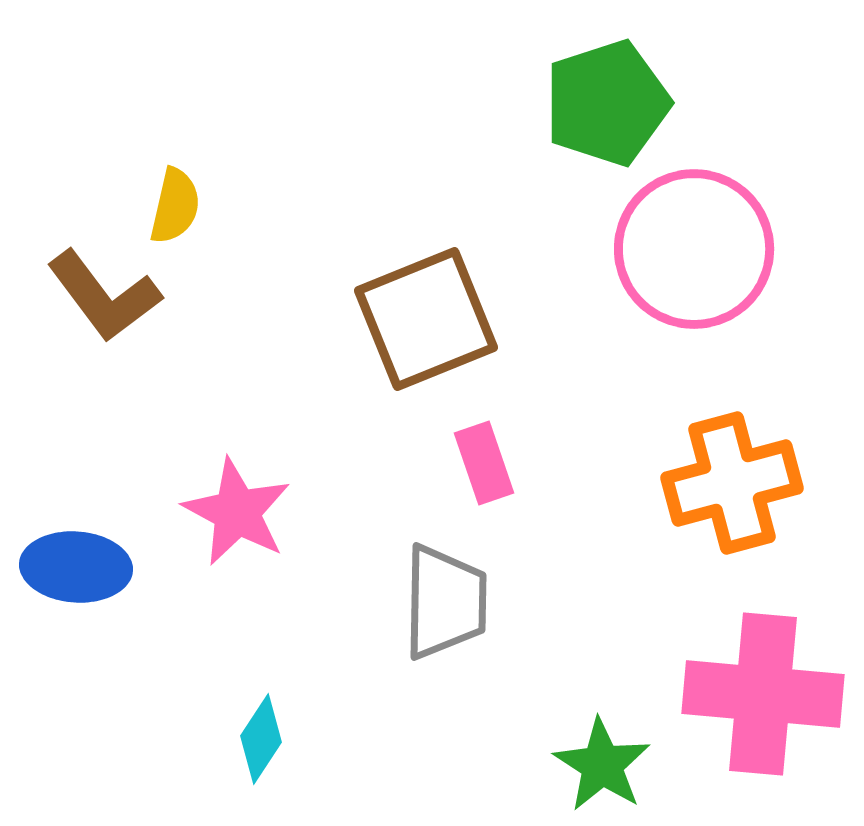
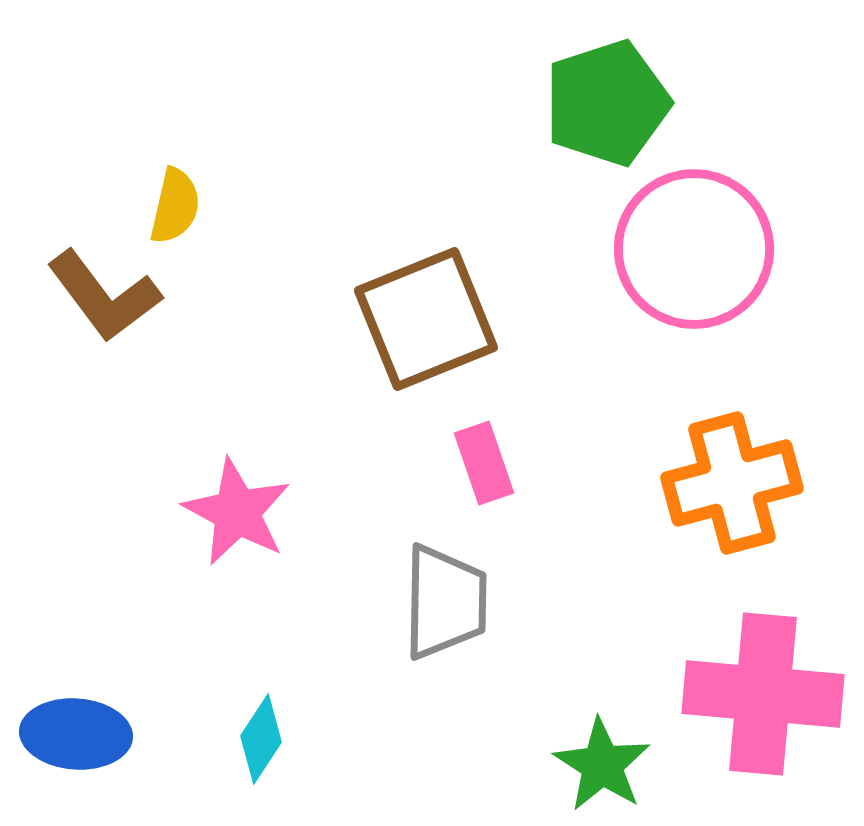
blue ellipse: moved 167 px down
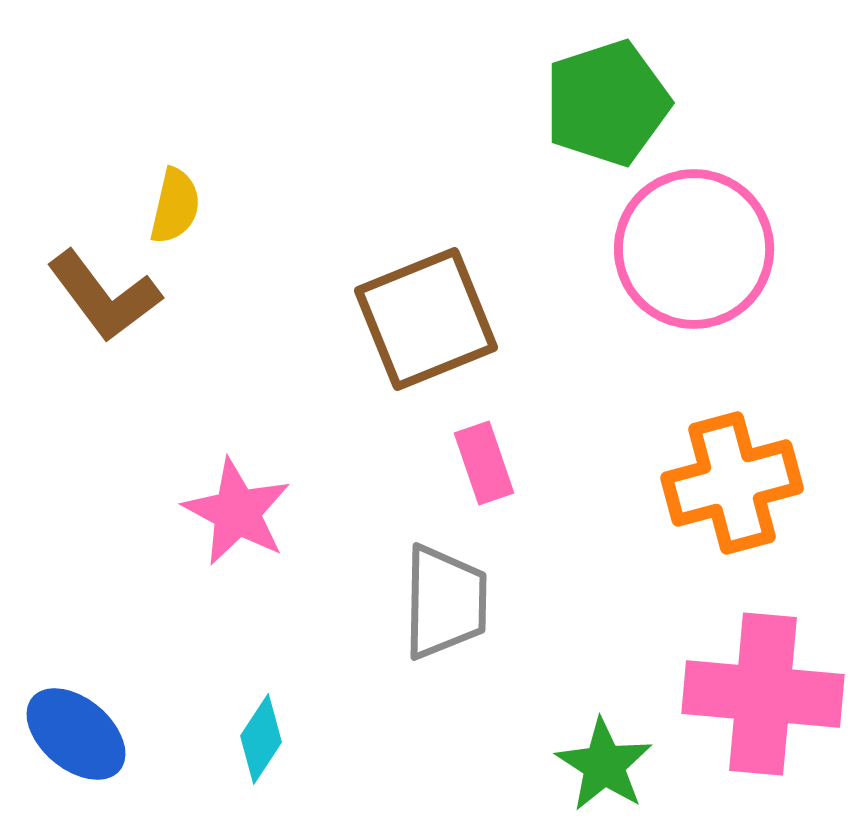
blue ellipse: rotated 36 degrees clockwise
green star: moved 2 px right
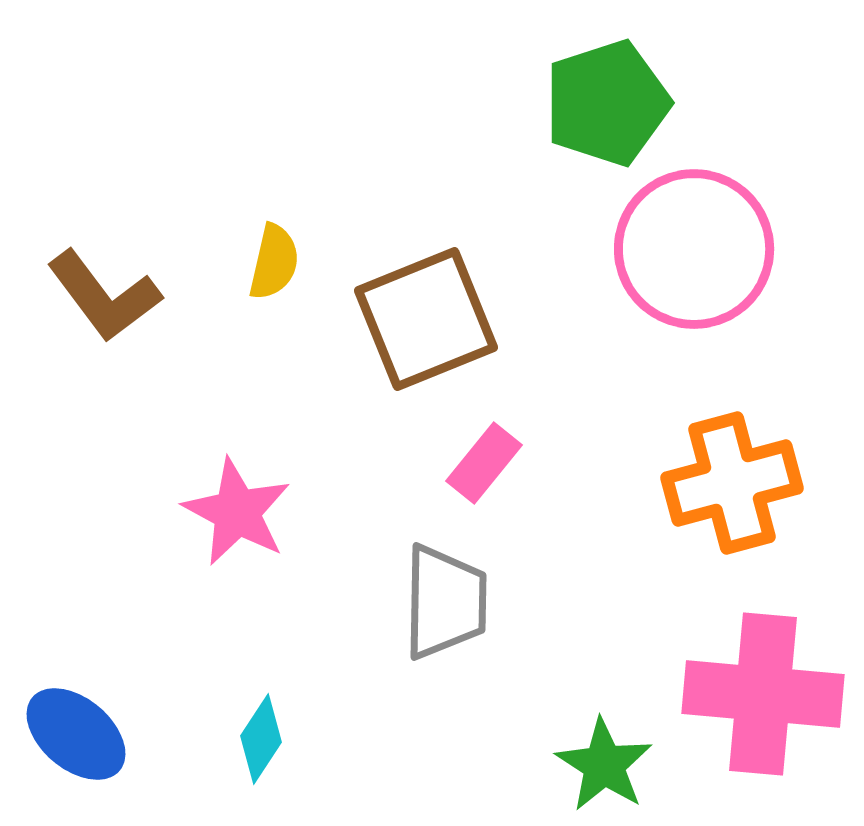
yellow semicircle: moved 99 px right, 56 px down
pink rectangle: rotated 58 degrees clockwise
